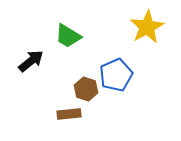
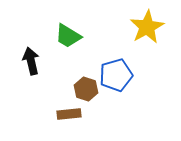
black arrow: rotated 64 degrees counterclockwise
blue pentagon: rotated 8 degrees clockwise
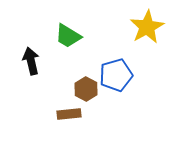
brown hexagon: rotated 10 degrees clockwise
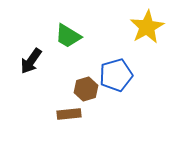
black arrow: rotated 132 degrees counterclockwise
brown hexagon: rotated 15 degrees clockwise
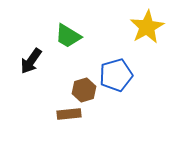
brown hexagon: moved 2 px left, 1 px down
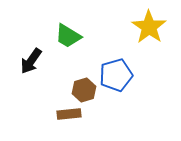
yellow star: moved 2 px right; rotated 8 degrees counterclockwise
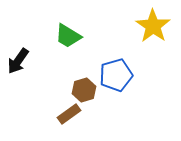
yellow star: moved 4 px right, 1 px up
black arrow: moved 13 px left
brown rectangle: rotated 30 degrees counterclockwise
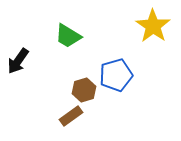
brown rectangle: moved 2 px right, 2 px down
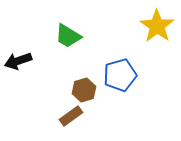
yellow star: moved 4 px right
black arrow: rotated 36 degrees clockwise
blue pentagon: moved 4 px right
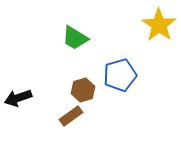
yellow star: moved 2 px right, 1 px up
green trapezoid: moved 7 px right, 2 px down
black arrow: moved 37 px down
brown hexagon: moved 1 px left
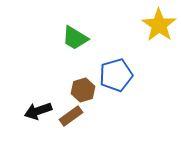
blue pentagon: moved 4 px left
black arrow: moved 20 px right, 13 px down
